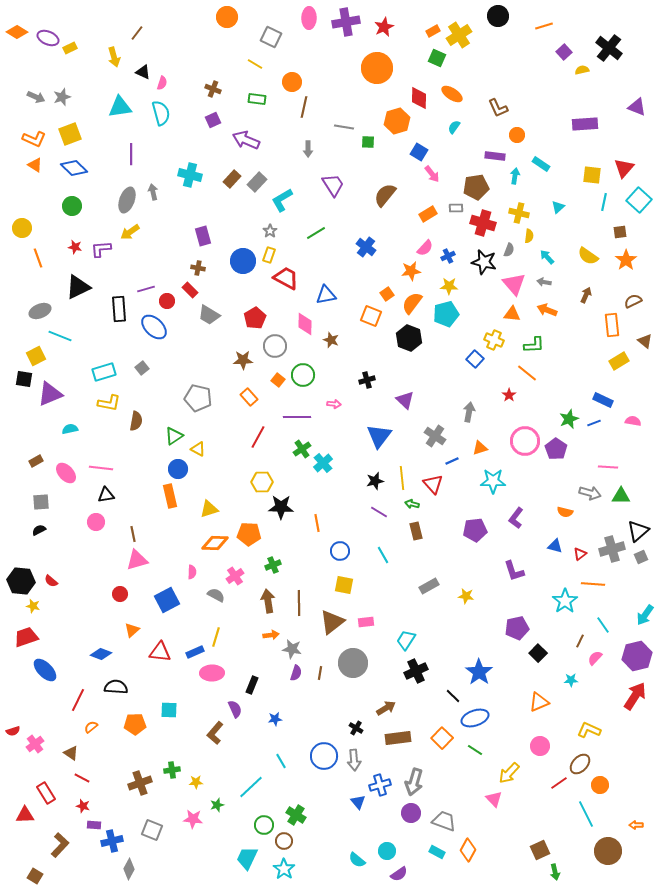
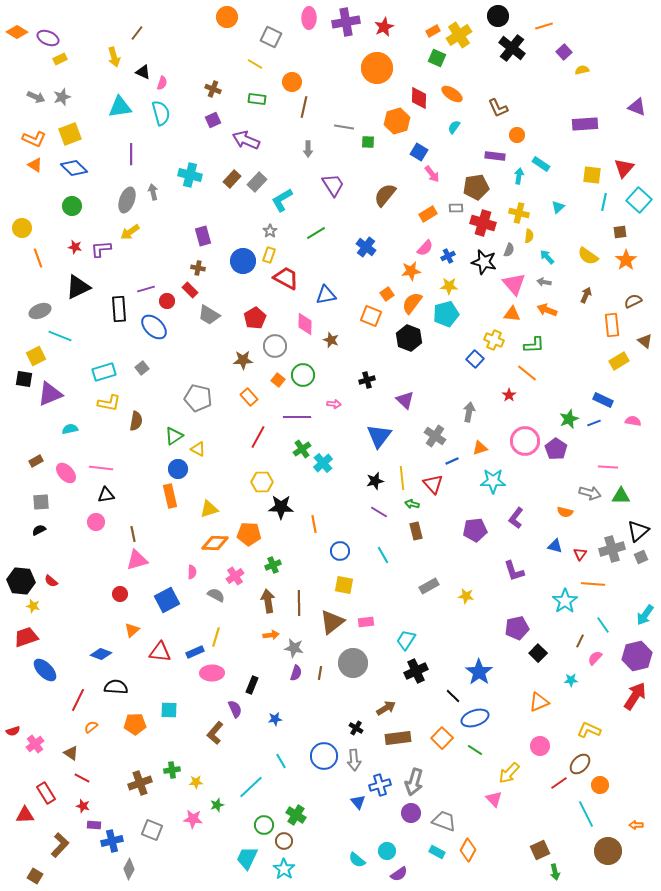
yellow rectangle at (70, 48): moved 10 px left, 11 px down
black cross at (609, 48): moved 97 px left
cyan arrow at (515, 176): moved 4 px right
orange line at (317, 523): moved 3 px left, 1 px down
red triangle at (580, 554): rotated 16 degrees counterclockwise
gray star at (292, 649): moved 2 px right, 1 px up
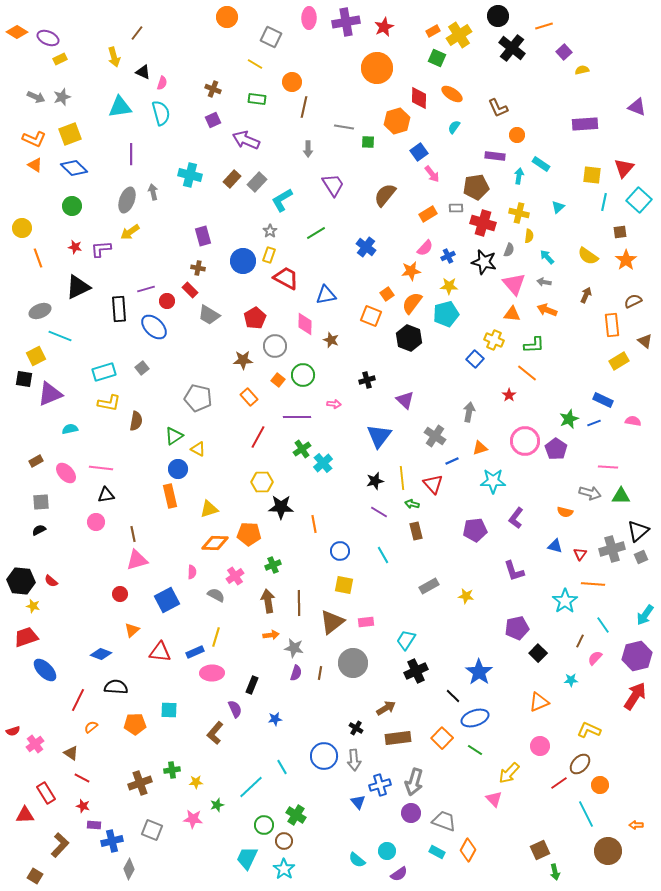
blue square at (419, 152): rotated 24 degrees clockwise
cyan line at (281, 761): moved 1 px right, 6 px down
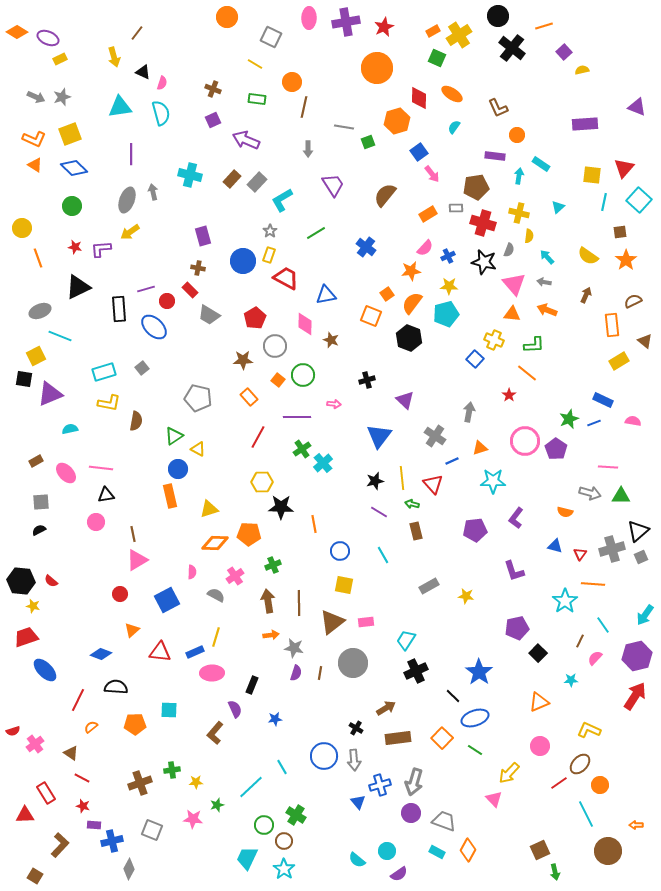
green square at (368, 142): rotated 24 degrees counterclockwise
pink triangle at (137, 560): rotated 15 degrees counterclockwise
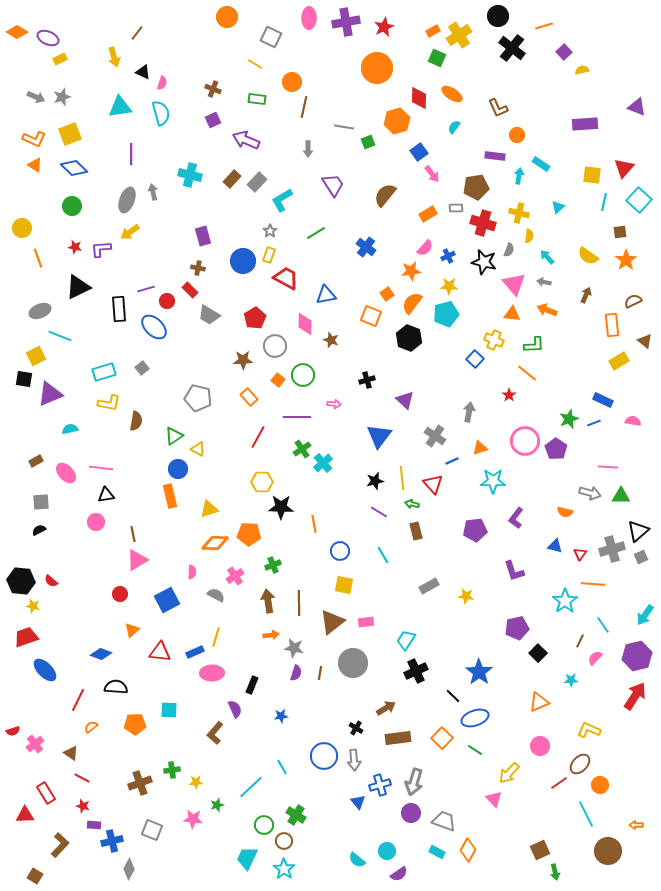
blue star at (275, 719): moved 6 px right, 3 px up
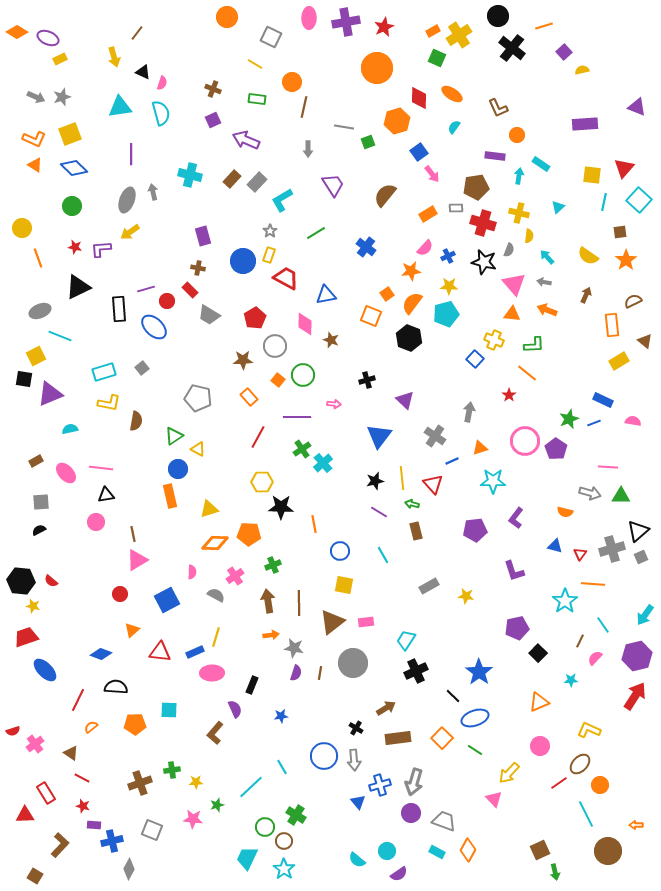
green circle at (264, 825): moved 1 px right, 2 px down
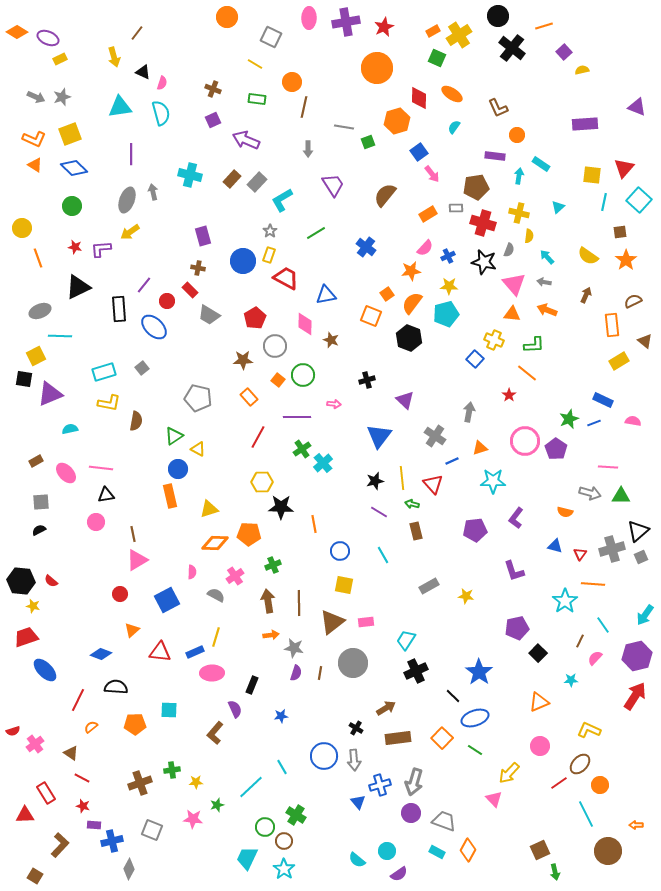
purple line at (146, 289): moved 2 px left, 4 px up; rotated 36 degrees counterclockwise
cyan line at (60, 336): rotated 20 degrees counterclockwise
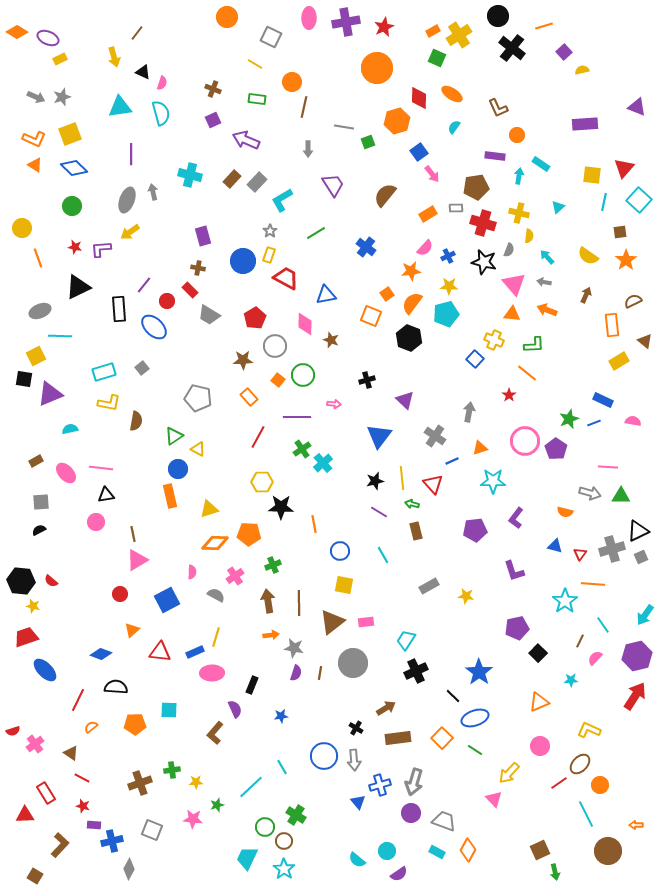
black triangle at (638, 531): rotated 15 degrees clockwise
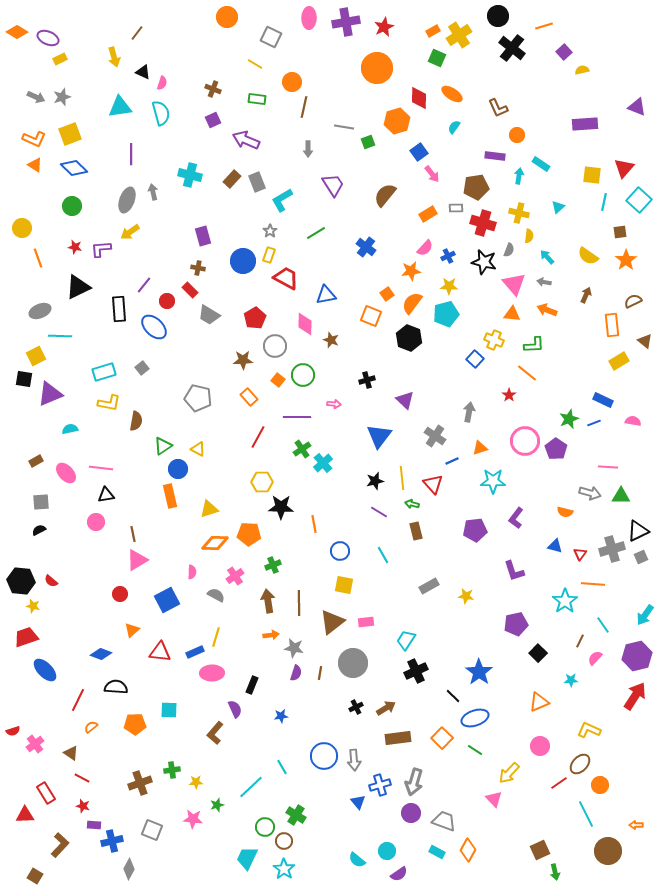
gray rectangle at (257, 182): rotated 66 degrees counterclockwise
green triangle at (174, 436): moved 11 px left, 10 px down
purple pentagon at (517, 628): moved 1 px left, 4 px up
black cross at (356, 728): moved 21 px up; rotated 32 degrees clockwise
